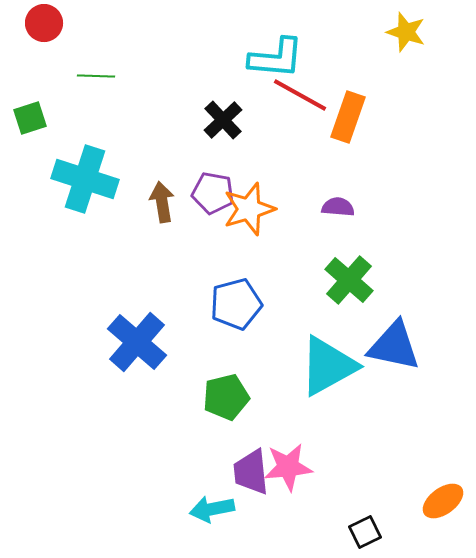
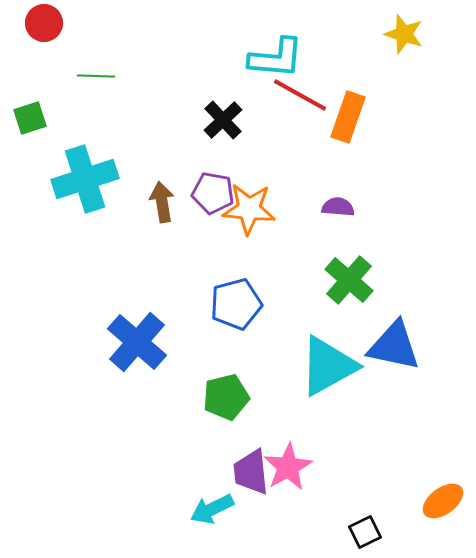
yellow star: moved 2 px left, 2 px down
cyan cross: rotated 36 degrees counterclockwise
orange star: rotated 22 degrees clockwise
pink star: rotated 24 degrees counterclockwise
cyan arrow: rotated 15 degrees counterclockwise
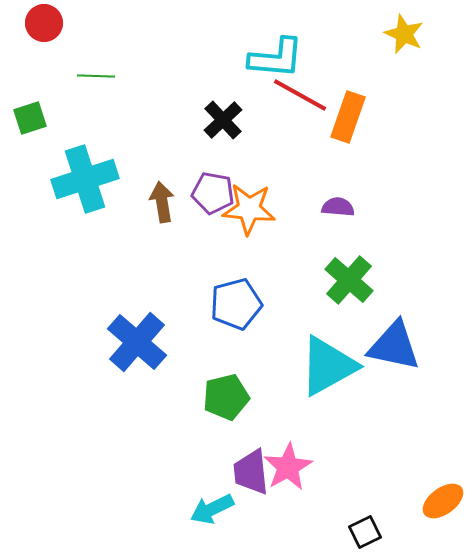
yellow star: rotated 6 degrees clockwise
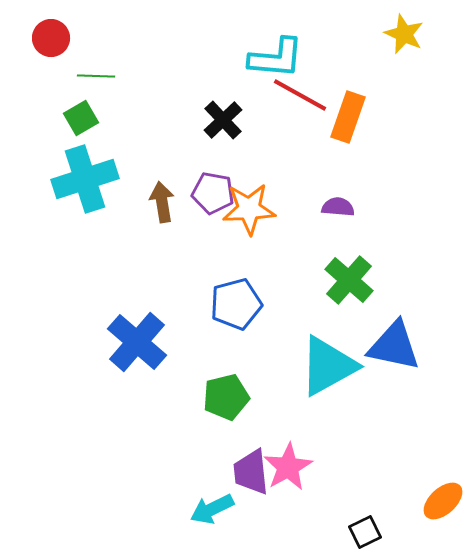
red circle: moved 7 px right, 15 px down
green square: moved 51 px right; rotated 12 degrees counterclockwise
orange star: rotated 8 degrees counterclockwise
orange ellipse: rotated 6 degrees counterclockwise
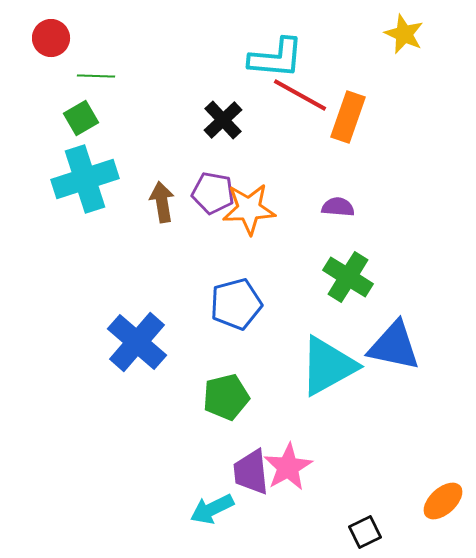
green cross: moved 1 px left, 3 px up; rotated 9 degrees counterclockwise
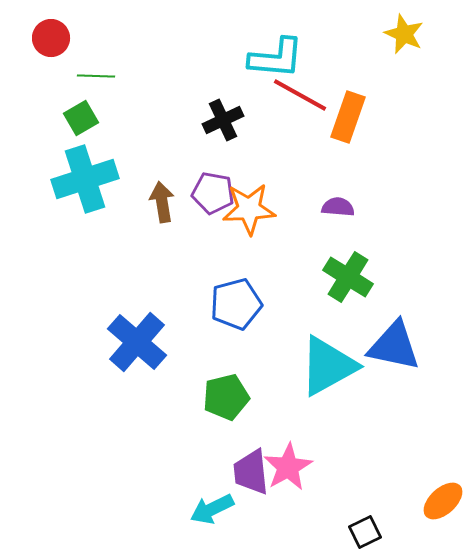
black cross: rotated 18 degrees clockwise
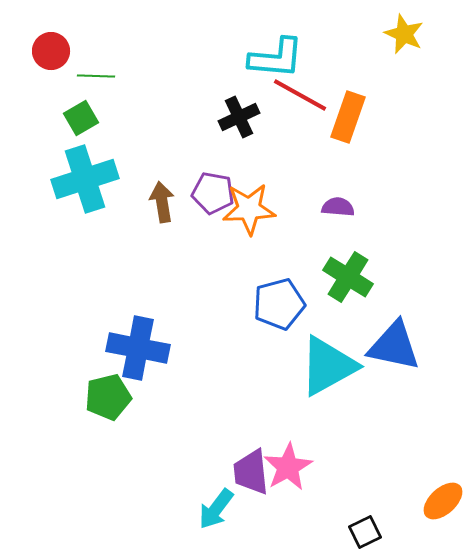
red circle: moved 13 px down
black cross: moved 16 px right, 3 px up
blue pentagon: moved 43 px right
blue cross: moved 1 px right, 6 px down; rotated 30 degrees counterclockwise
green pentagon: moved 118 px left
cyan arrow: moved 4 px right; rotated 27 degrees counterclockwise
